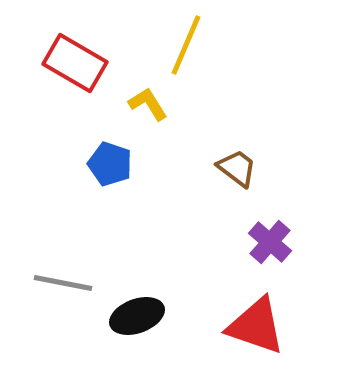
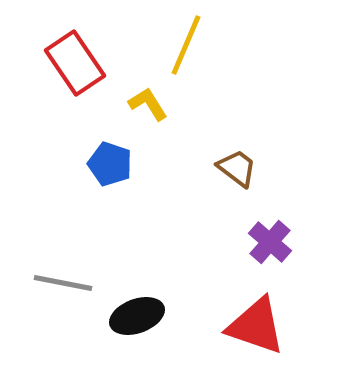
red rectangle: rotated 26 degrees clockwise
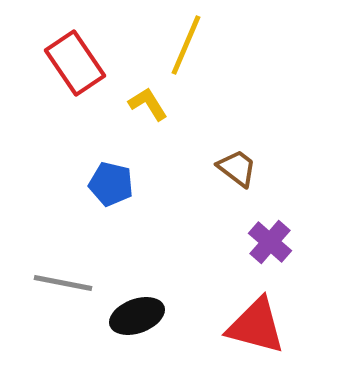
blue pentagon: moved 1 px right, 20 px down; rotated 6 degrees counterclockwise
red triangle: rotated 4 degrees counterclockwise
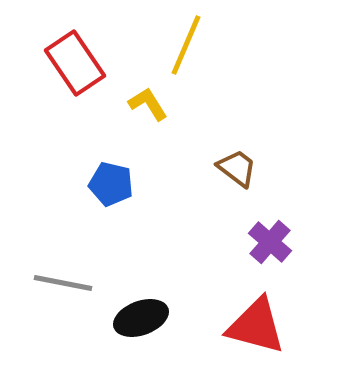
black ellipse: moved 4 px right, 2 px down
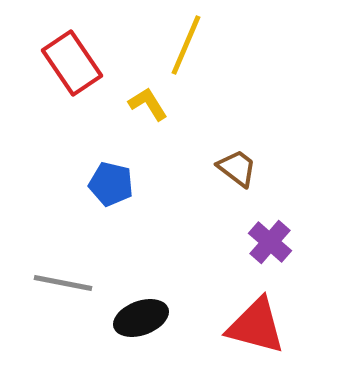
red rectangle: moved 3 px left
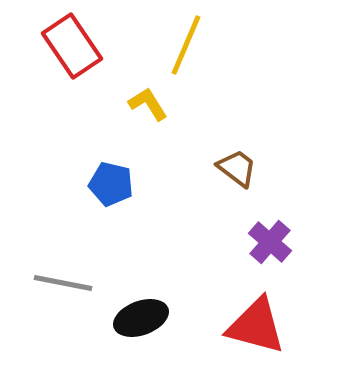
red rectangle: moved 17 px up
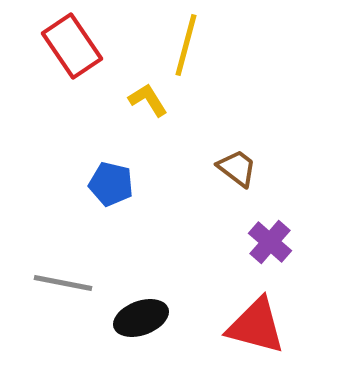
yellow line: rotated 8 degrees counterclockwise
yellow L-shape: moved 4 px up
